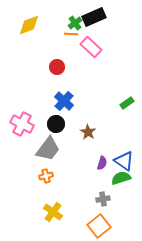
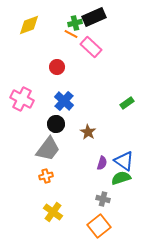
green cross: rotated 24 degrees clockwise
orange line: rotated 24 degrees clockwise
pink cross: moved 25 px up
gray cross: rotated 24 degrees clockwise
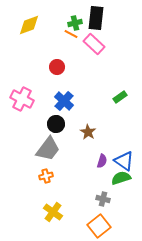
black rectangle: moved 2 px right, 1 px down; rotated 60 degrees counterclockwise
pink rectangle: moved 3 px right, 3 px up
green rectangle: moved 7 px left, 6 px up
purple semicircle: moved 2 px up
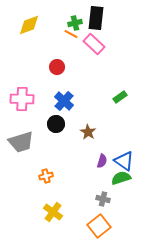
pink cross: rotated 25 degrees counterclockwise
gray trapezoid: moved 27 px left, 7 px up; rotated 36 degrees clockwise
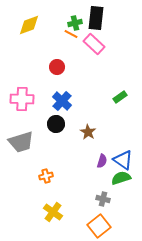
blue cross: moved 2 px left
blue triangle: moved 1 px left, 1 px up
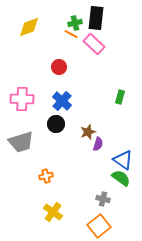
yellow diamond: moved 2 px down
red circle: moved 2 px right
green rectangle: rotated 40 degrees counterclockwise
brown star: rotated 21 degrees clockwise
purple semicircle: moved 4 px left, 17 px up
green semicircle: rotated 54 degrees clockwise
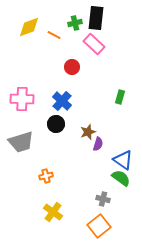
orange line: moved 17 px left, 1 px down
red circle: moved 13 px right
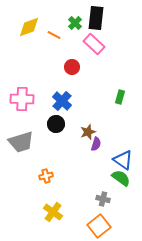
green cross: rotated 32 degrees counterclockwise
purple semicircle: moved 2 px left
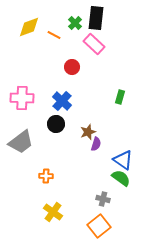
pink cross: moved 1 px up
gray trapezoid: rotated 20 degrees counterclockwise
orange cross: rotated 16 degrees clockwise
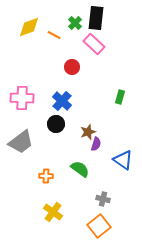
green semicircle: moved 41 px left, 9 px up
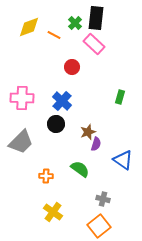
gray trapezoid: rotated 8 degrees counterclockwise
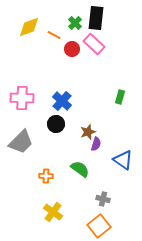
red circle: moved 18 px up
